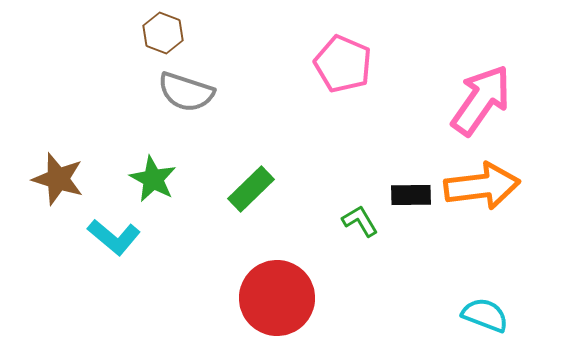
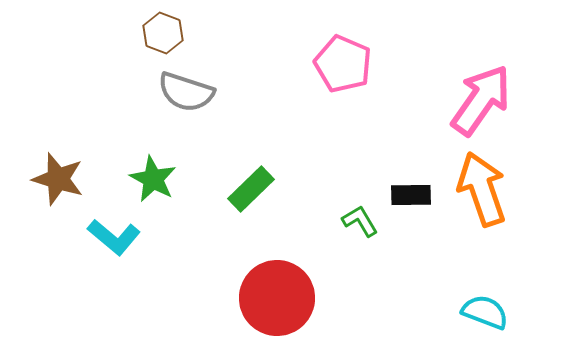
orange arrow: moved 3 px down; rotated 102 degrees counterclockwise
cyan semicircle: moved 3 px up
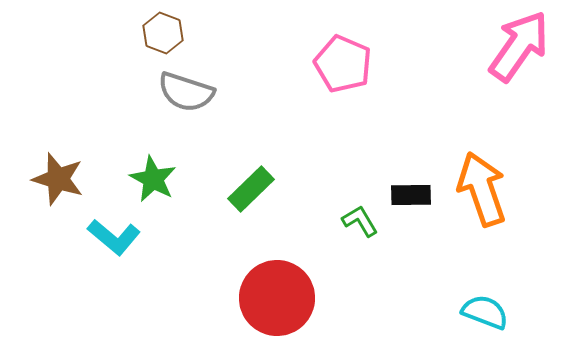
pink arrow: moved 38 px right, 54 px up
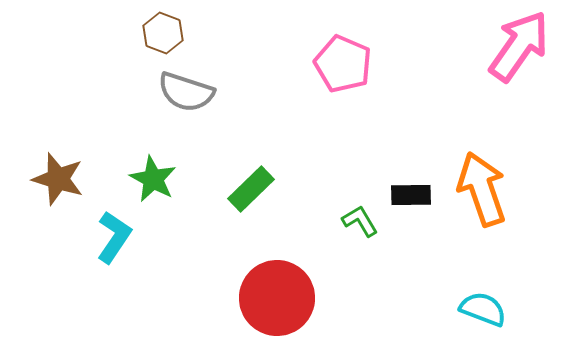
cyan L-shape: rotated 96 degrees counterclockwise
cyan semicircle: moved 2 px left, 3 px up
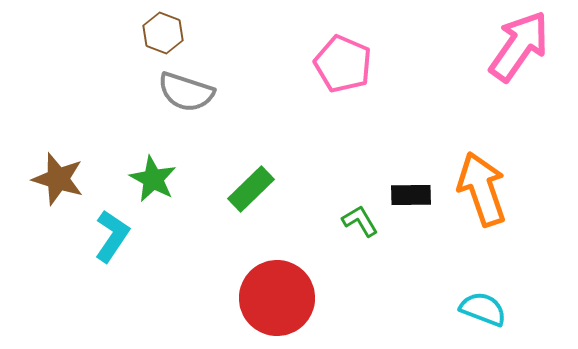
cyan L-shape: moved 2 px left, 1 px up
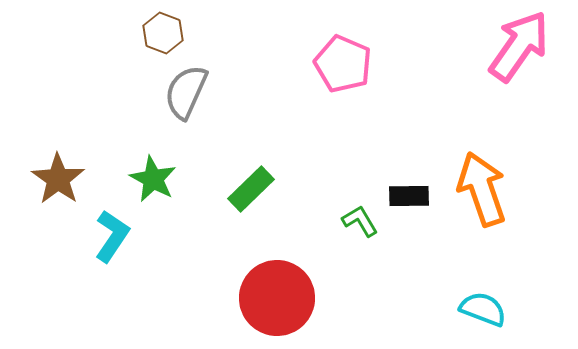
gray semicircle: rotated 96 degrees clockwise
brown star: rotated 18 degrees clockwise
black rectangle: moved 2 px left, 1 px down
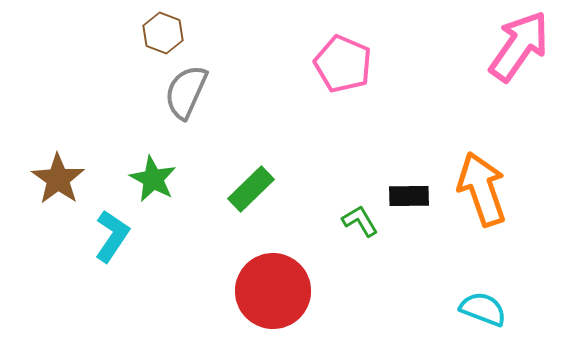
red circle: moved 4 px left, 7 px up
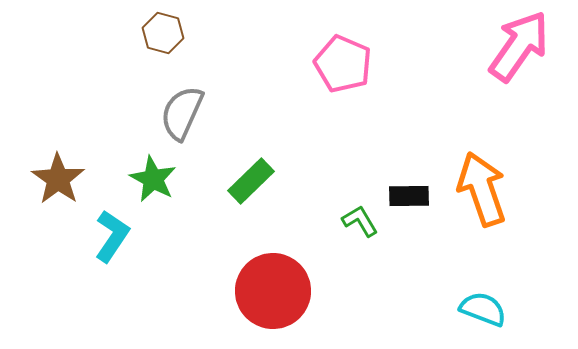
brown hexagon: rotated 6 degrees counterclockwise
gray semicircle: moved 4 px left, 21 px down
green rectangle: moved 8 px up
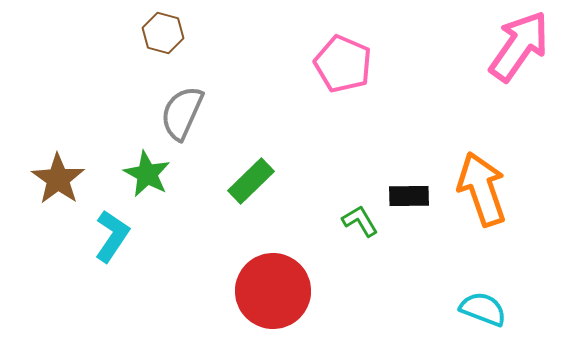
green star: moved 6 px left, 5 px up
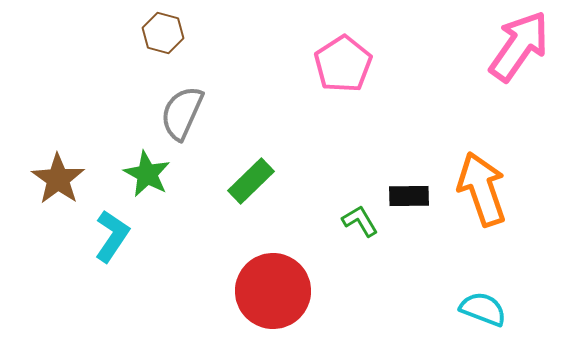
pink pentagon: rotated 16 degrees clockwise
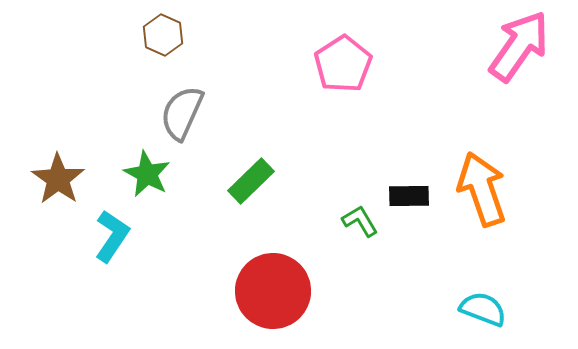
brown hexagon: moved 2 px down; rotated 9 degrees clockwise
